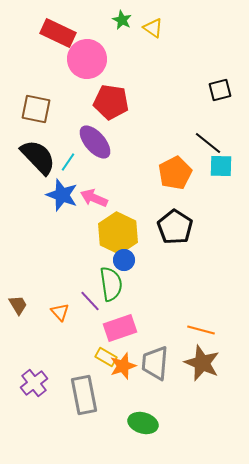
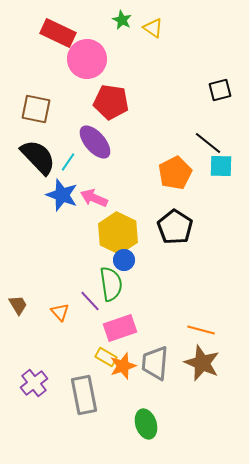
green ellipse: moved 3 px right, 1 px down; rotated 56 degrees clockwise
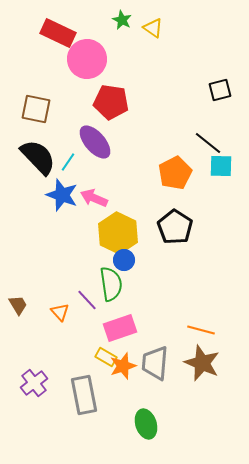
purple line: moved 3 px left, 1 px up
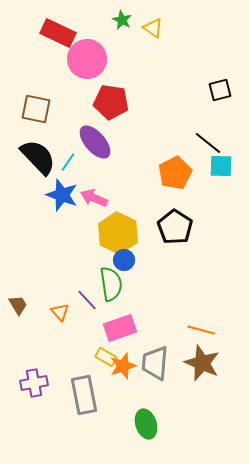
purple cross: rotated 28 degrees clockwise
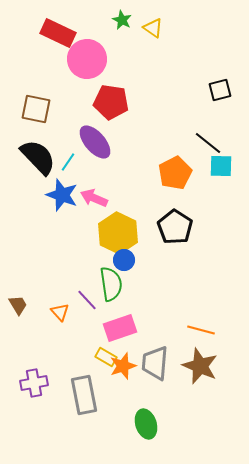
brown star: moved 2 px left, 3 px down
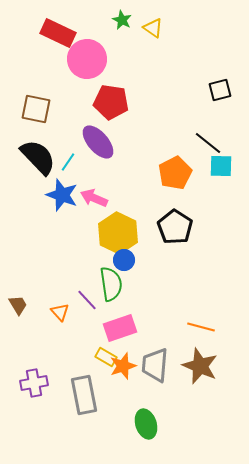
purple ellipse: moved 3 px right
orange line: moved 3 px up
gray trapezoid: moved 2 px down
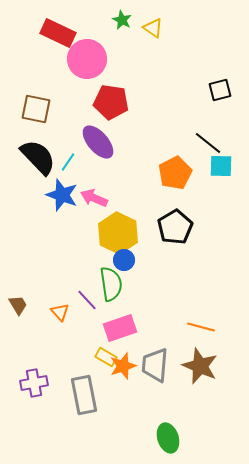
black pentagon: rotated 8 degrees clockwise
green ellipse: moved 22 px right, 14 px down
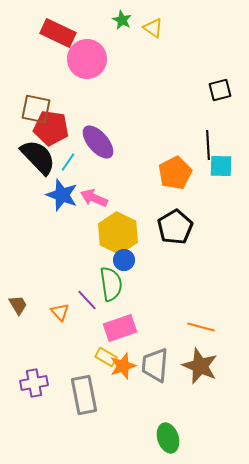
red pentagon: moved 60 px left, 26 px down
black line: moved 2 px down; rotated 48 degrees clockwise
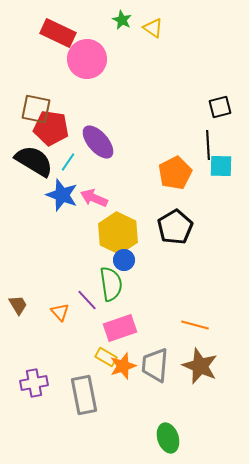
black square: moved 17 px down
black semicircle: moved 4 px left, 4 px down; rotated 15 degrees counterclockwise
orange line: moved 6 px left, 2 px up
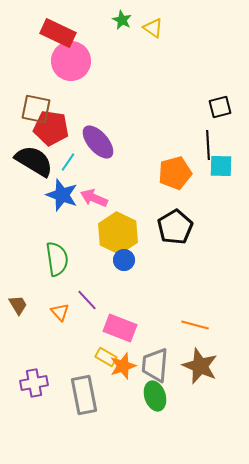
pink circle: moved 16 px left, 2 px down
orange pentagon: rotated 12 degrees clockwise
green semicircle: moved 54 px left, 25 px up
pink rectangle: rotated 40 degrees clockwise
green ellipse: moved 13 px left, 42 px up
